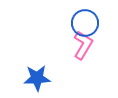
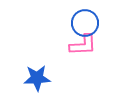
pink L-shape: rotated 56 degrees clockwise
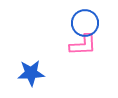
blue star: moved 6 px left, 5 px up
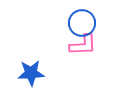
blue circle: moved 3 px left
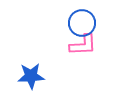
blue star: moved 3 px down
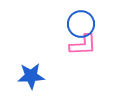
blue circle: moved 1 px left, 1 px down
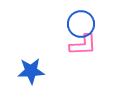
blue star: moved 5 px up
